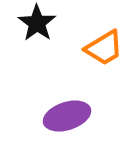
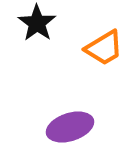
purple ellipse: moved 3 px right, 11 px down
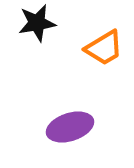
black star: rotated 27 degrees clockwise
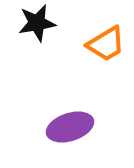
orange trapezoid: moved 2 px right, 4 px up
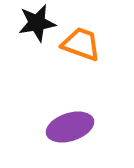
orange trapezoid: moved 25 px left; rotated 129 degrees counterclockwise
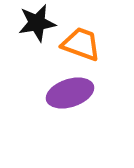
purple ellipse: moved 34 px up
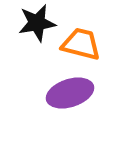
orange trapezoid: rotated 6 degrees counterclockwise
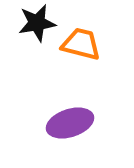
purple ellipse: moved 30 px down
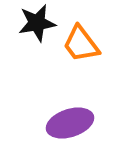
orange trapezoid: rotated 141 degrees counterclockwise
